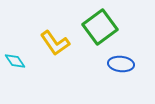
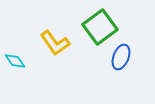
blue ellipse: moved 7 px up; rotated 75 degrees counterclockwise
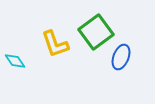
green square: moved 4 px left, 5 px down
yellow L-shape: moved 1 px down; rotated 16 degrees clockwise
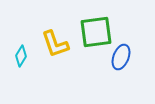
green square: rotated 28 degrees clockwise
cyan diamond: moved 6 px right, 5 px up; rotated 65 degrees clockwise
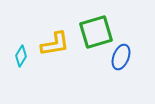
green square: rotated 8 degrees counterclockwise
yellow L-shape: rotated 80 degrees counterclockwise
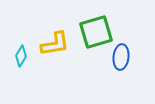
blue ellipse: rotated 15 degrees counterclockwise
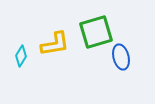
blue ellipse: rotated 20 degrees counterclockwise
